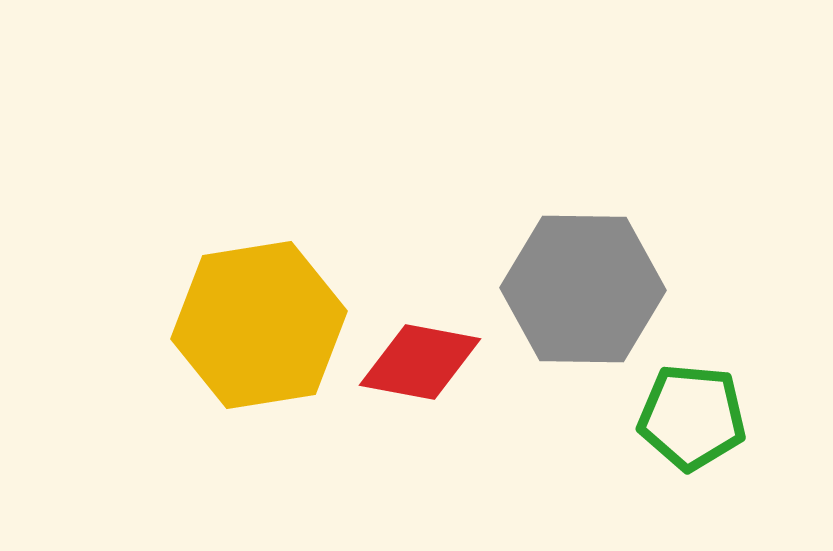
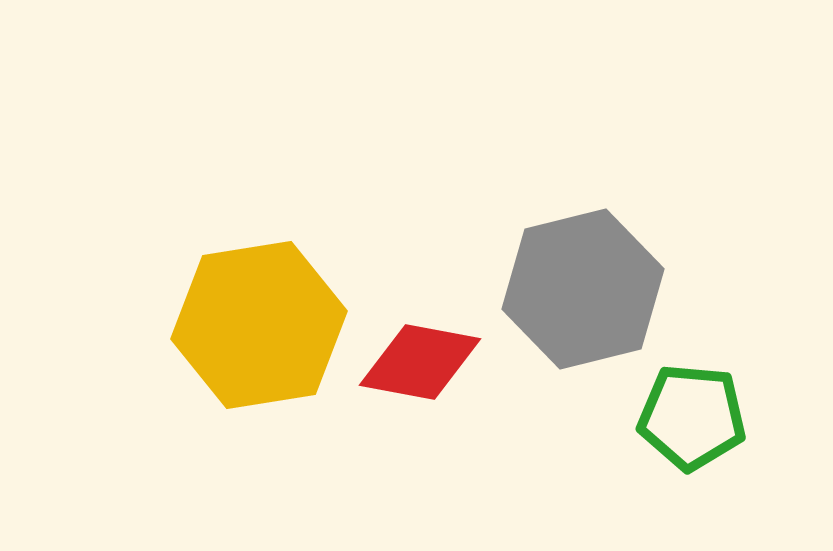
gray hexagon: rotated 15 degrees counterclockwise
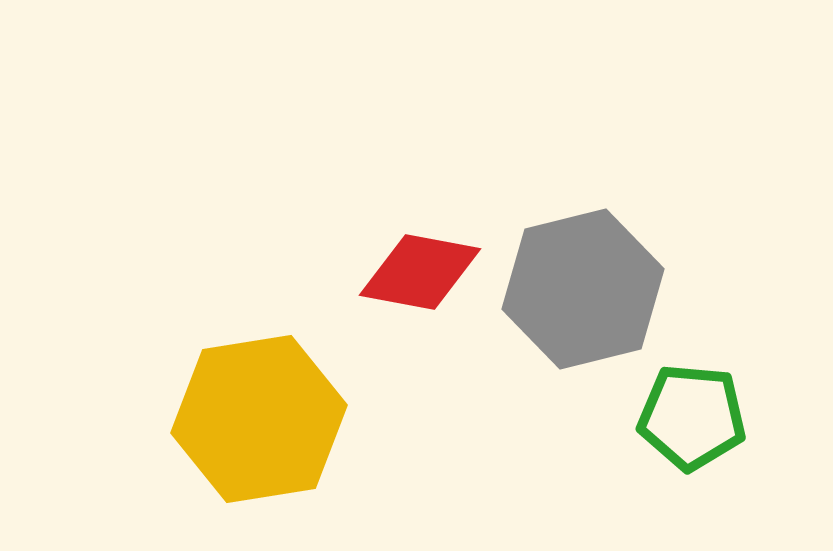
yellow hexagon: moved 94 px down
red diamond: moved 90 px up
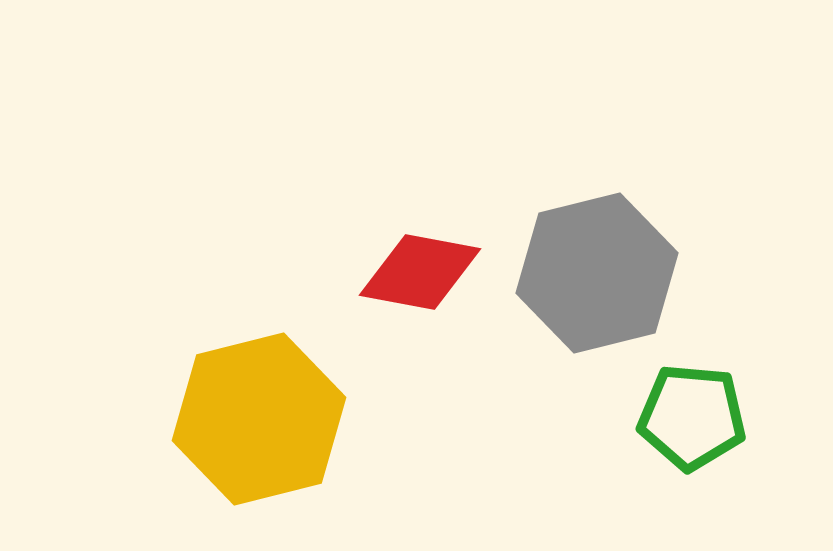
gray hexagon: moved 14 px right, 16 px up
yellow hexagon: rotated 5 degrees counterclockwise
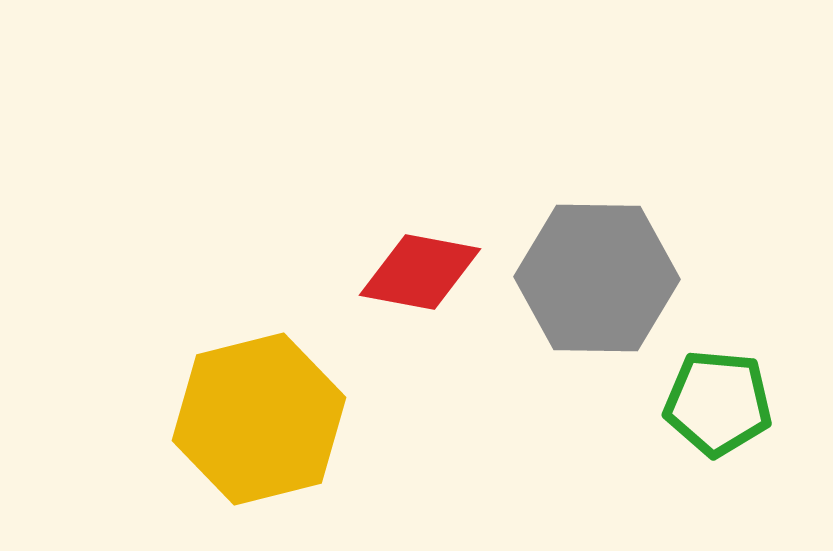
gray hexagon: moved 5 px down; rotated 15 degrees clockwise
green pentagon: moved 26 px right, 14 px up
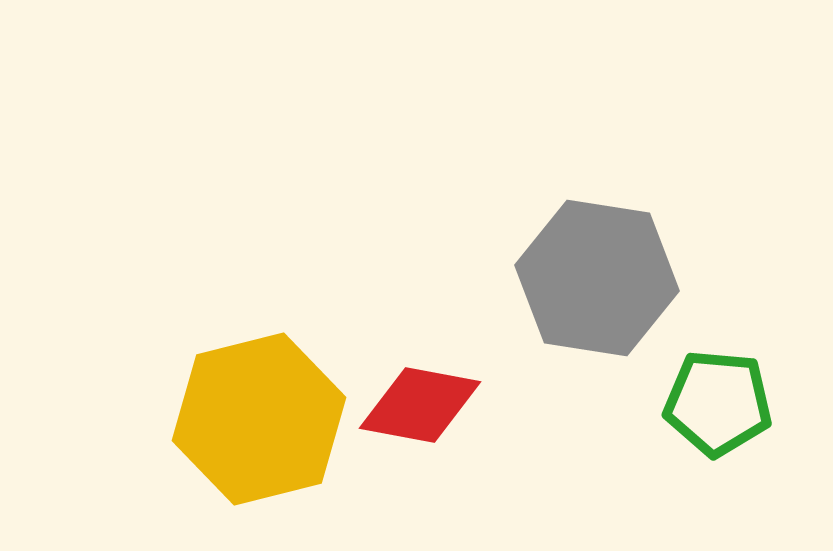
red diamond: moved 133 px down
gray hexagon: rotated 8 degrees clockwise
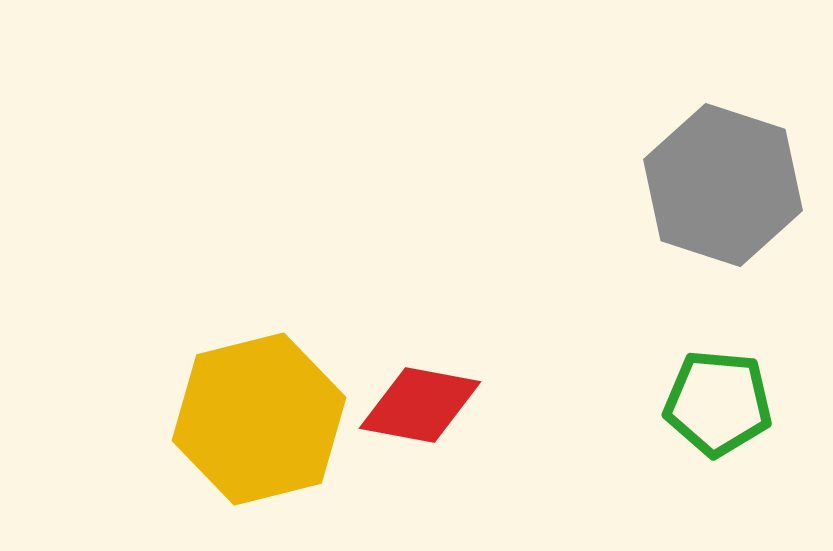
gray hexagon: moved 126 px right, 93 px up; rotated 9 degrees clockwise
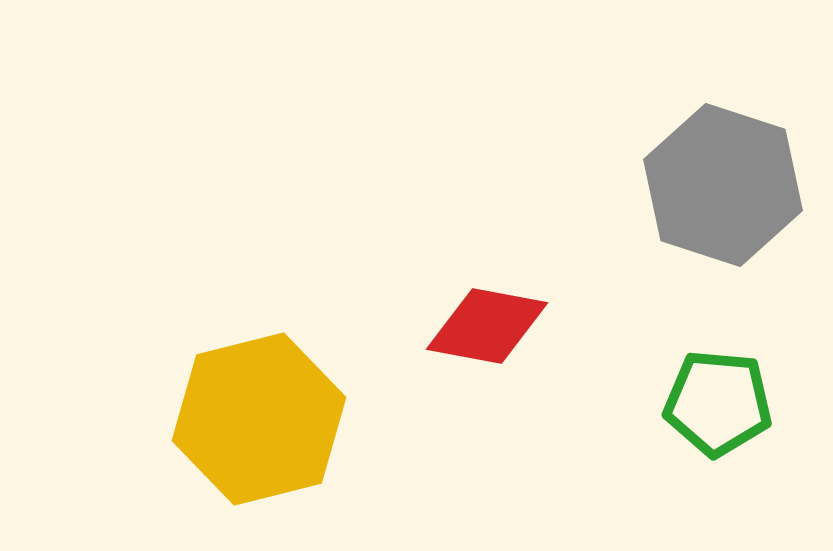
red diamond: moved 67 px right, 79 px up
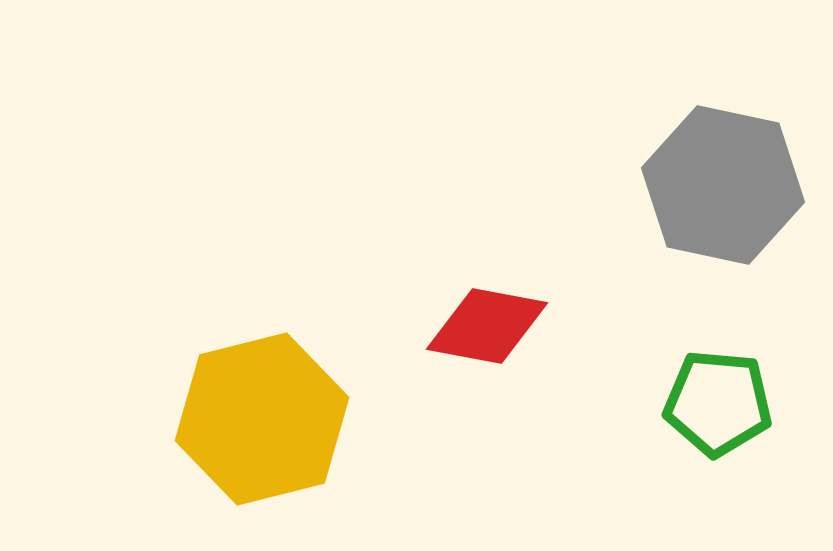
gray hexagon: rotated 6 degrees counterclockwise
yellow hexagon: moved 3 px right
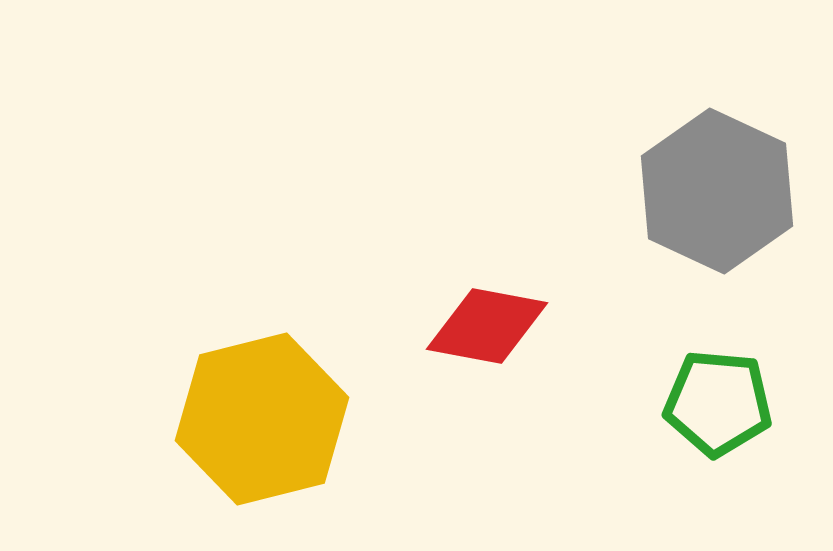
gray hexagon: moved 6 px left, 6 px down; rotated 13 degrees clockwise
